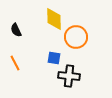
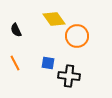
yellow diamond: rotated 35 degrees counterclockwise
orange circle: moved 1 px right, 1 px up
blue square: moved 6 px left, 5 px down
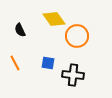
black semicircle: moved 4 px right
black cross: moved 4 px right, 1 px up
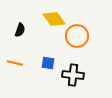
black semicircle: rotated 136 degrees counterclockwise
orange line: rotated 49 degrees counterclockwise
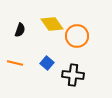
yellow diamond: moved 2 px left, 5 px down
blue square: moved 1 px left; rotated 32 degrees clockwise
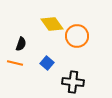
black semicircle: moved 1 px right, 14 px down
black cross: moved 7 px down
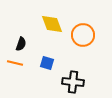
yellow diamond: rotated 15 degrees clockwise
orange circle: moved 6 px right, 1 px up
blue square: rotated 24 degrees counterclockwise
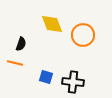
blue square: moved 1 px left, 14 px down
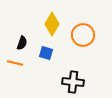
yellow diamond: rotated 50 degrees clockwise
black semicircle: moved 1 px right, 1 px up
blue square: moved 24 px up
